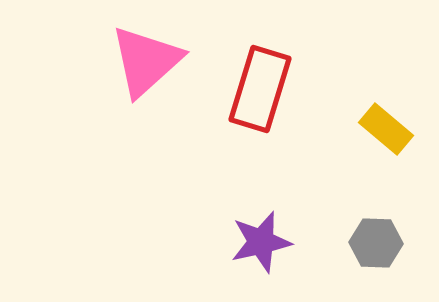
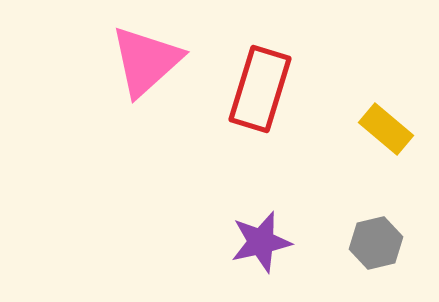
gray hexagon: rotated 15 degrees counterclockwise
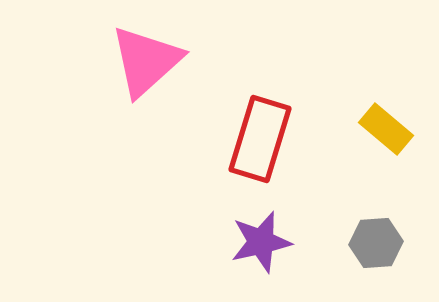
red rectangle: moved 50 px down
gray hexagon: rotated 9 degrees clockwise
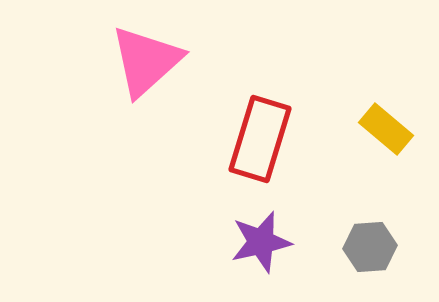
gray hexagon: moved 6 px left, 4 px down
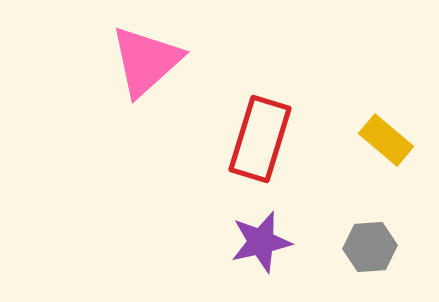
yellow rectangle: moved 11 px down
